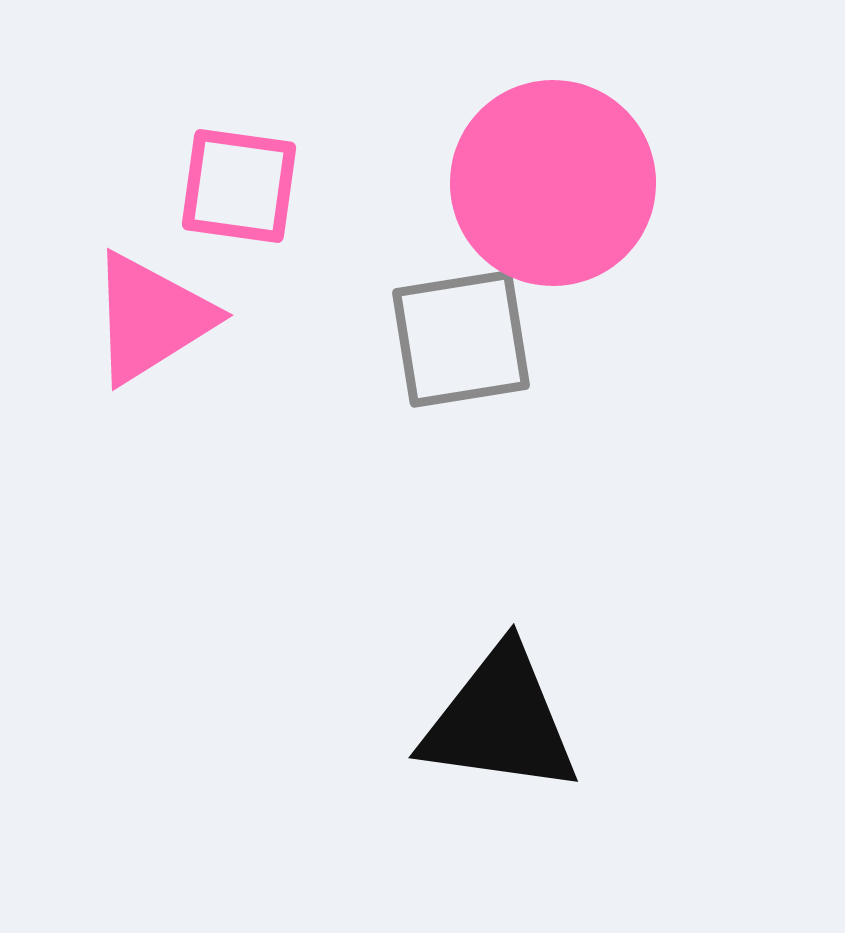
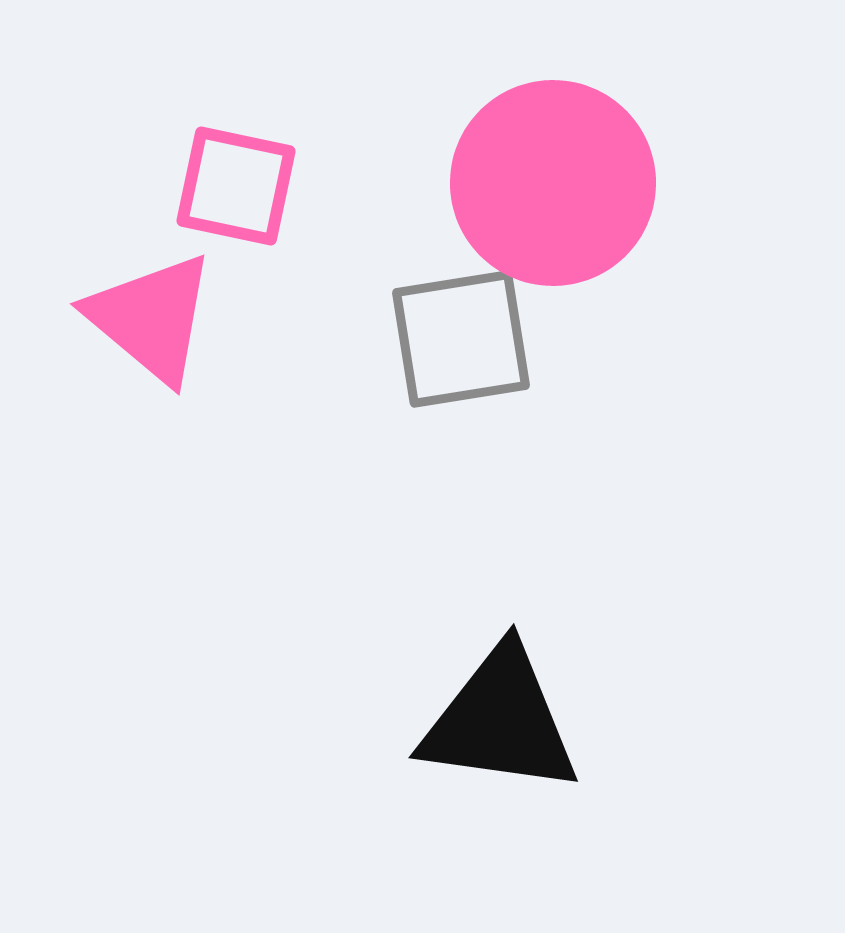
pink square: moved 3 px left; rotated 4 degrees clockwise
pink triangle: rotated 48 degrees counterclockwise
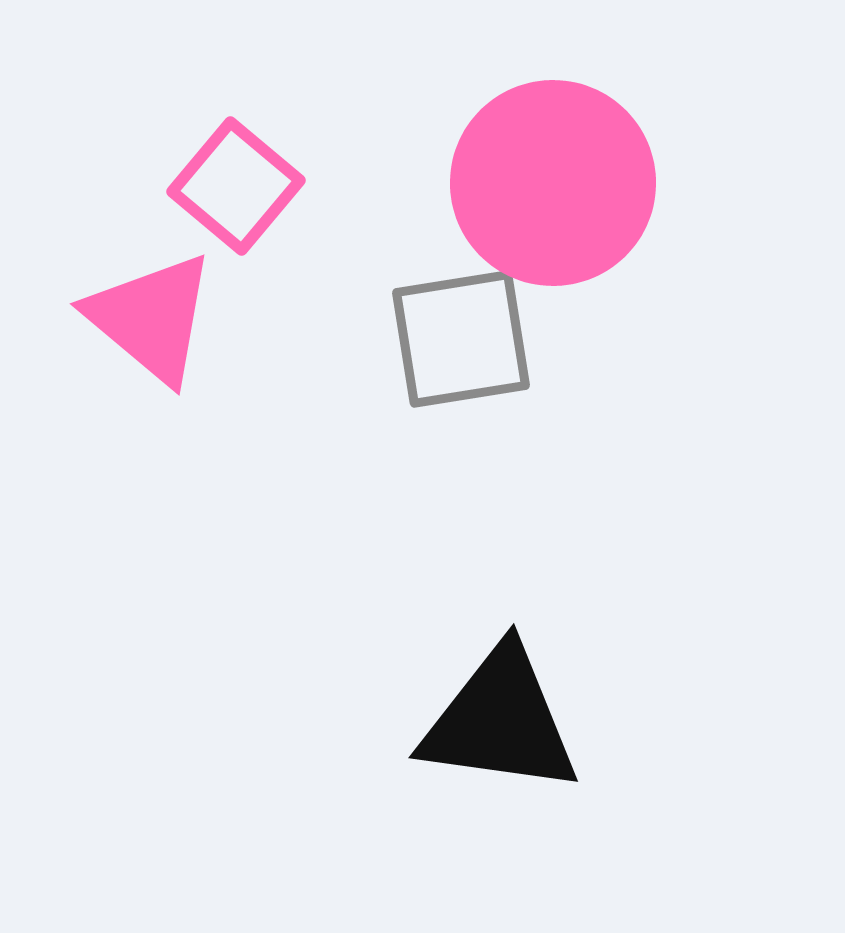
pink square: rotated 28 degrees clockwise
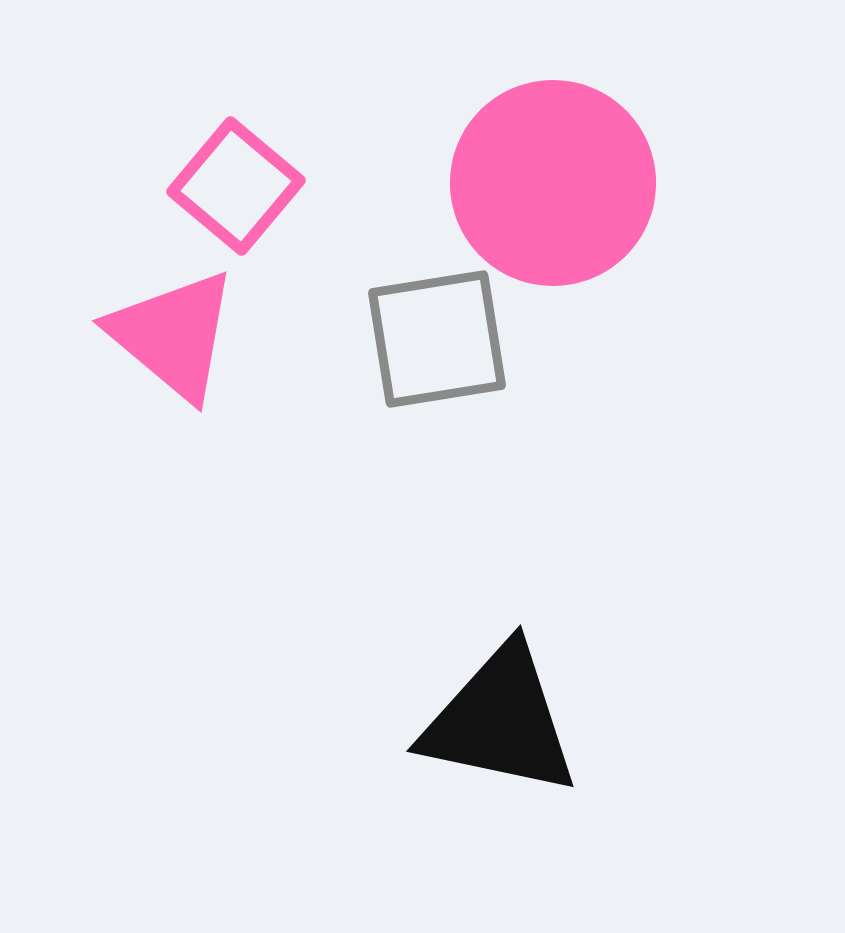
pink triangle: moved 22 px right, 17 px down
gray square: moved 24 px left
black triangle: rotated 4 degrees clockwise
